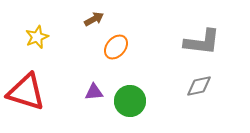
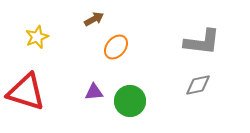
gray diamond: moved 1 px left, 1 px up
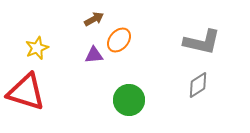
yellow star: moved 11 px down
gray L-shape: rotated 6 degrees clockwise
orange ellipse: moved 3 px right, 7 px up
gray diamond: rotated 20 degrees counterclockwise
purple triangle: moved 37 px up
green circle: moved 1 px left, 1 px up
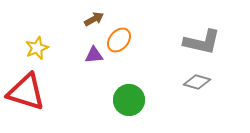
gray diamond: moved 1 px left, 3 px up; rotated 48 degrees clockwise
